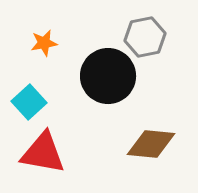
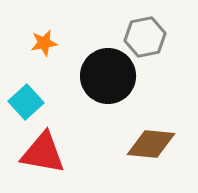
cyan square: moved 3 px left
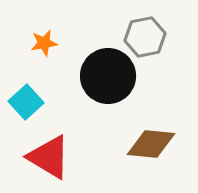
red triangle: moved 6 px right, 4 px down; rotated 21 degrees clockwise
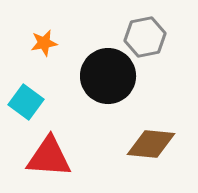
cyan square: rotated 12 degrees counterclockwise
red triangle: rotated 27 degrees counterclockwise
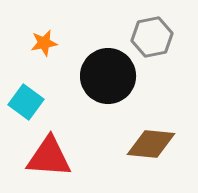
gray hexagon: moved 7 px right
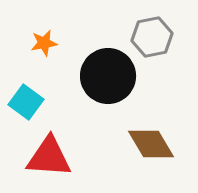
brown diamond: rotated 54 degrees clockwise
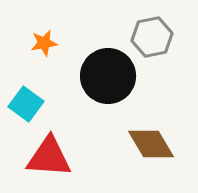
cyan square: moved 2 px down
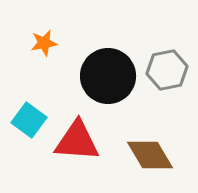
gray hexagon: moved 15 px right, 33 px down
cyan square: moved 3 px right, 16 px down
brown diamond: moved 1 px left, 11 px down
red triangle: moved 28 px right, 16 px up
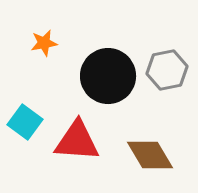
cyan square: moved 4 px left, 2 px down
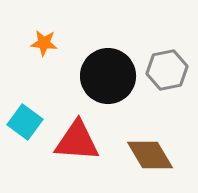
orange star: rotated 16 degrees clockwise
